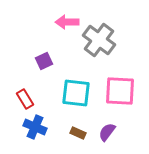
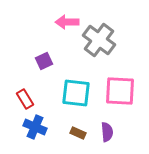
purple semicircle: rotated 138 degrees clockwise
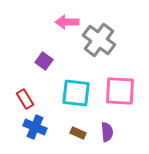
purple square: rotated 30 degrees counterclockwise
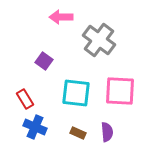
pink arrow: moved 6 px left, 5 px up
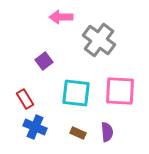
purple square: rotated 18 degrees clockwise
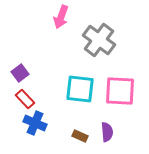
pink arrow: rotated 70 degrees counterclockwise
purple square: moved 24 px left, 12 px down
cyan square: moved 4 px right, 4 px up
red rectangle: rotated 12 degrees counterclockwise
blue cross: moved 4 px up
brown rectangle: moved 2 px right, 3 px down
